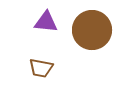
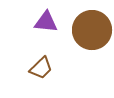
brown trapezoid: rotated 55 degrees counterclockwise
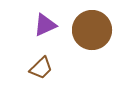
purple triangle: moved 1 px left, 3 px down; rotated 30 degrees counterclockwise
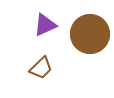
brown circle: moved 2 px left, 4 px down
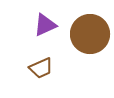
brown trapezoid: rotated 20 degrees clockwise
